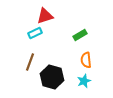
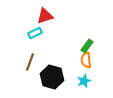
green rectangle: moved 7 px right, 11 px down; rotated 24 degrees counterclockwise
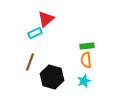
red triangle: moved 1 px right, 3 px down; rotated 24 degrees counterclockwise
green rectangle: rotated 48 degrees clockwise
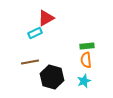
red triangle: moved 1 px up; rotated 12 degrees clockwise
brown line: rotated 60 degrees clockwise
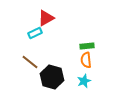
brown line: rotated 48 degrees clockwise
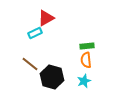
brown line: moved 2 px down
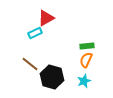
orange semicircle: rotated 28 degrees clockwise
